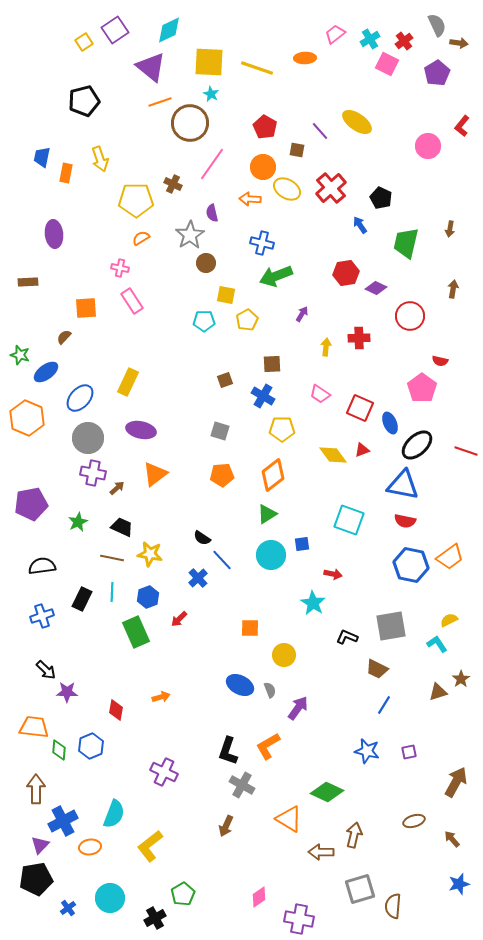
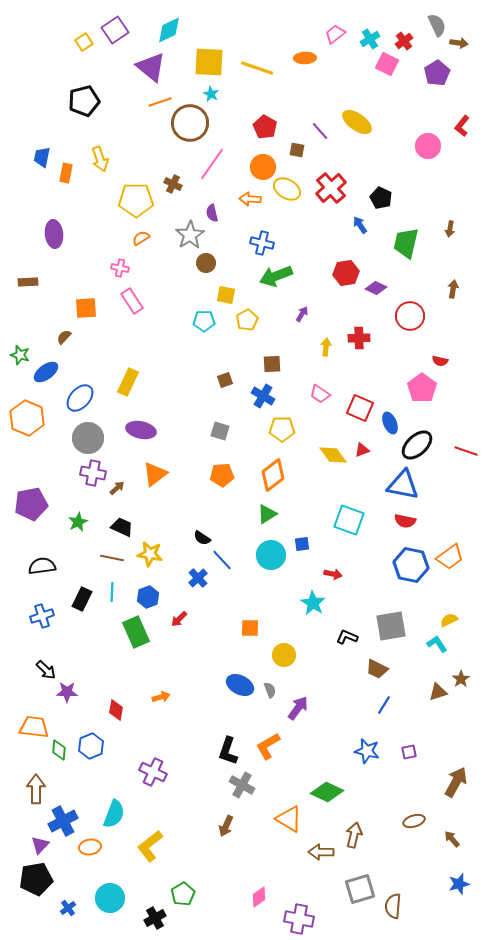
purple cross at (164, 772): moved 11 px left
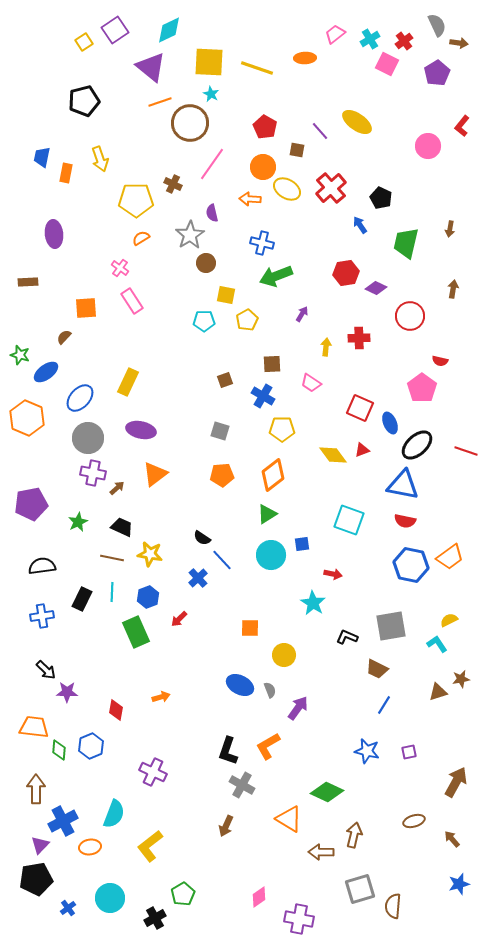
pink cross at (120, 268): rotated 24 degrees clockwise
pink trapezoid at (320, 394): moved 9 px left, 11 px up
blue cross at (42, 616): rotated 10 degrees clockwise
brown star at (461, 679): rotated 24 degrees clockwise
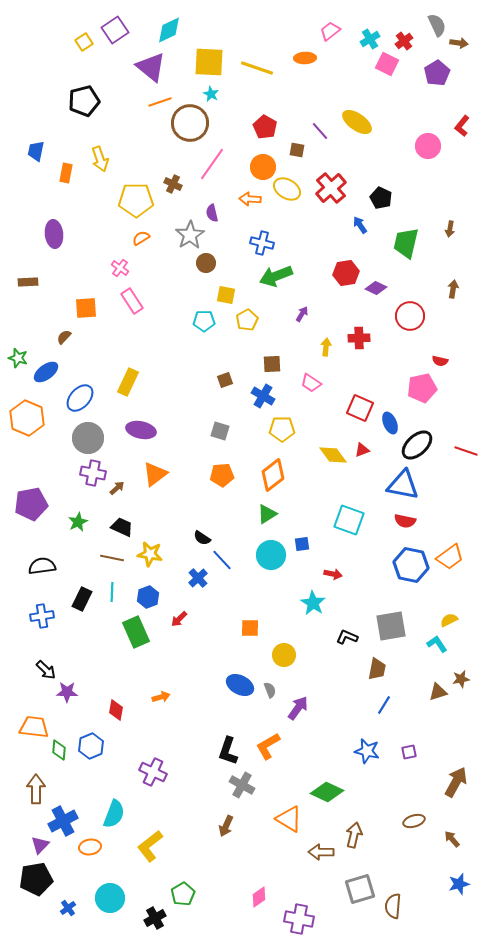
pink trapezoid at (335, 34): moved 5 px left, 3 px up
blue trapezoid at (42, 157): moved 6 px left, 6 px up
green star at (20, 355): moved 2 px left, 3 px down
pink pentagon at (422, 388): rotated 24 degrees clockwise
brown trapezoid at (377, 669): rotated 105 degrees counterclockwise
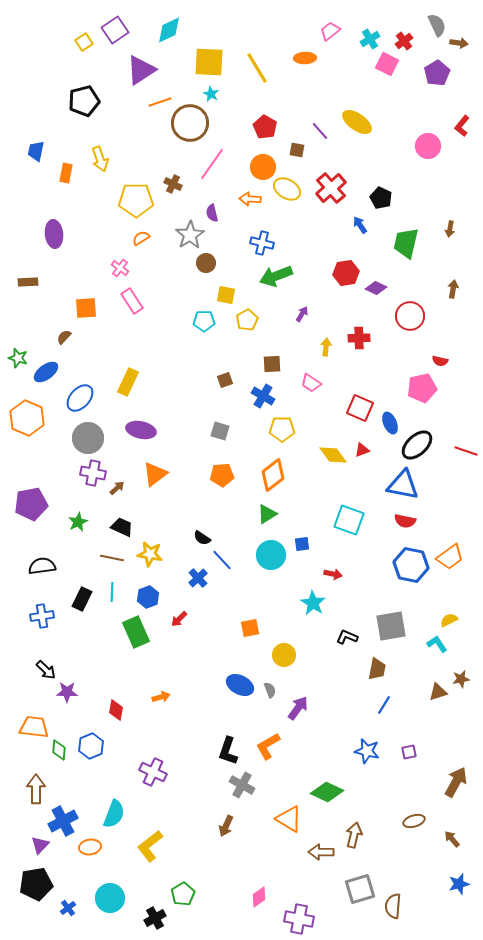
purple triangle at (151, 67): moved 10 px left, 3 px down; rotated 48 degrees clockwise
yellow line at (257, 68): rotated 40 degrees clockwise
orange square at (250, 628): rotated 12 degrees counterclockwise
black pentagon at (36, 879): moved 5 px down
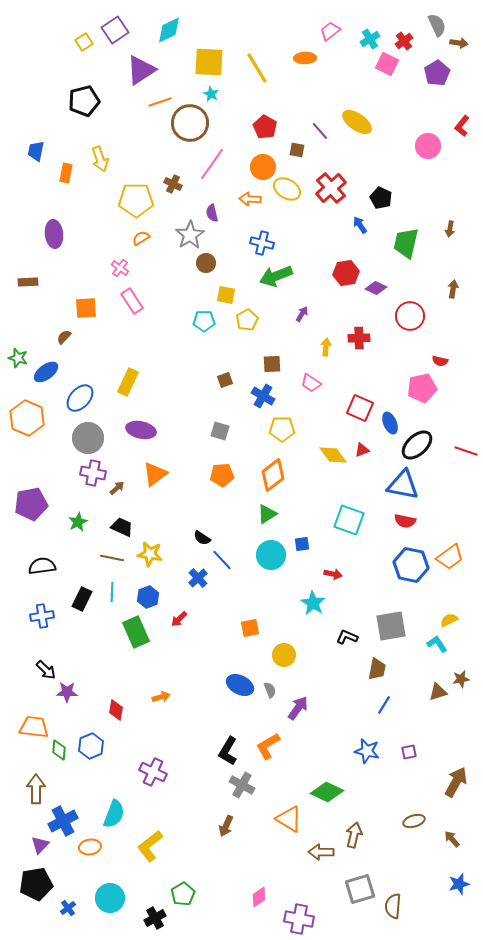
black L-shape at (228, 751): rotated 12 degrees clockwise
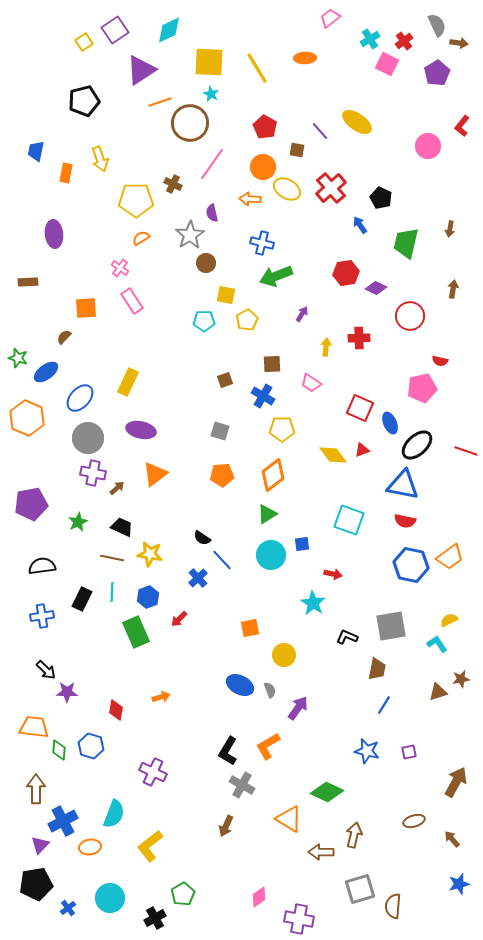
pink trapezoid at (330, 31): moved 13 px up
blue hexagon at (91, 746): rotated 20 degrees counterclockwise
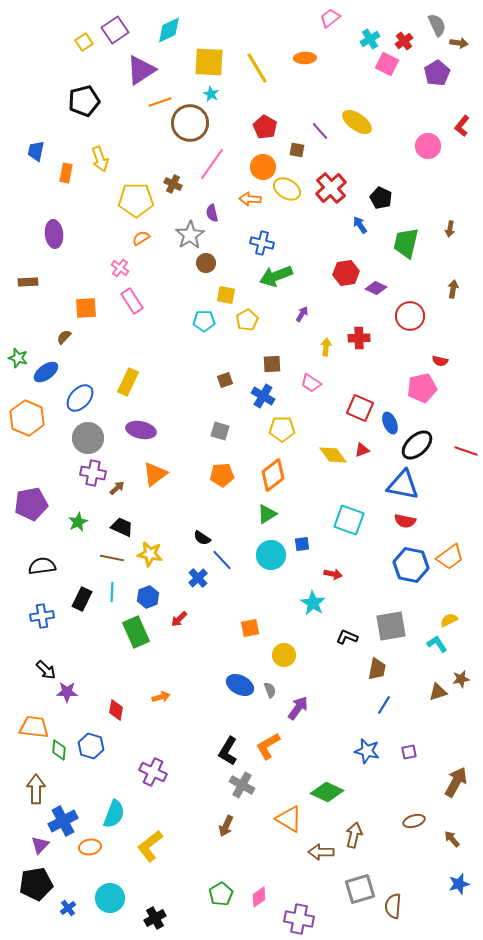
green pentagon at (183, 894): moved 38 px right
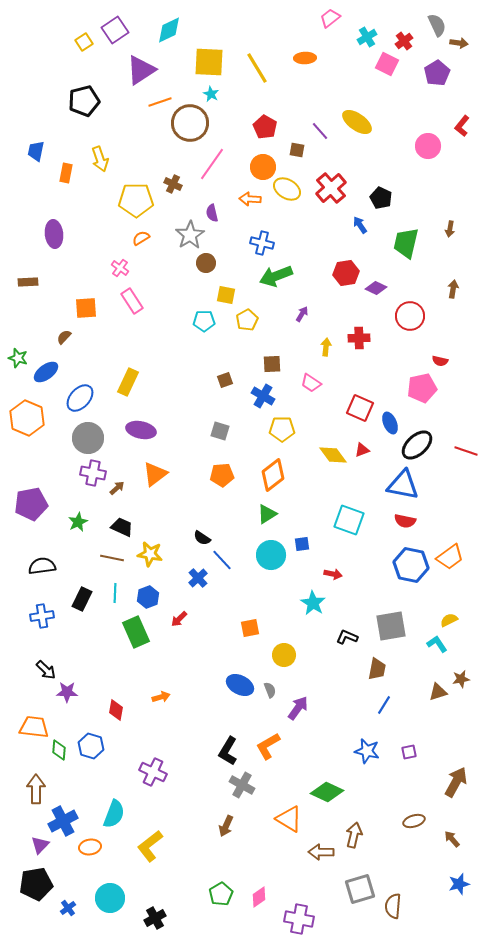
cyan cross at (370, 39): moved 3 px left, 2 px up
cyan line at (112, 592): moved 3 px right, 1 px down
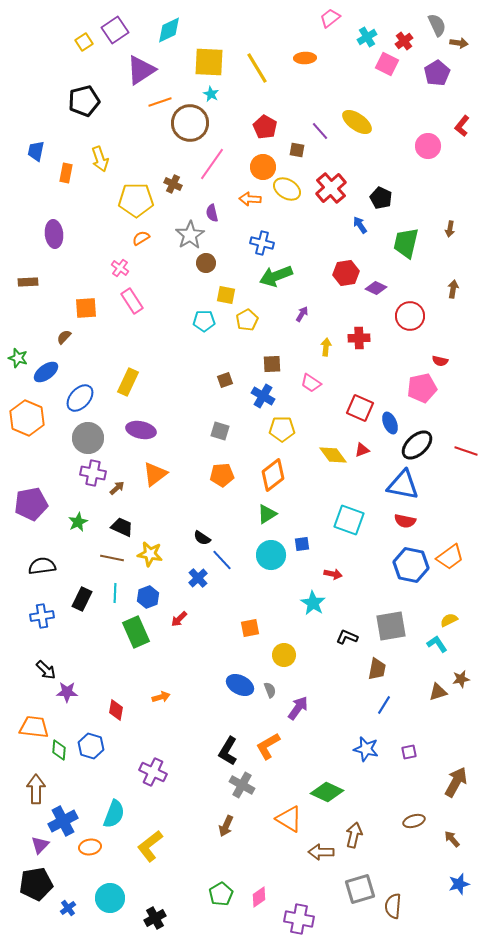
blue star at (367, 751): moved 1 px left, 2 px up
